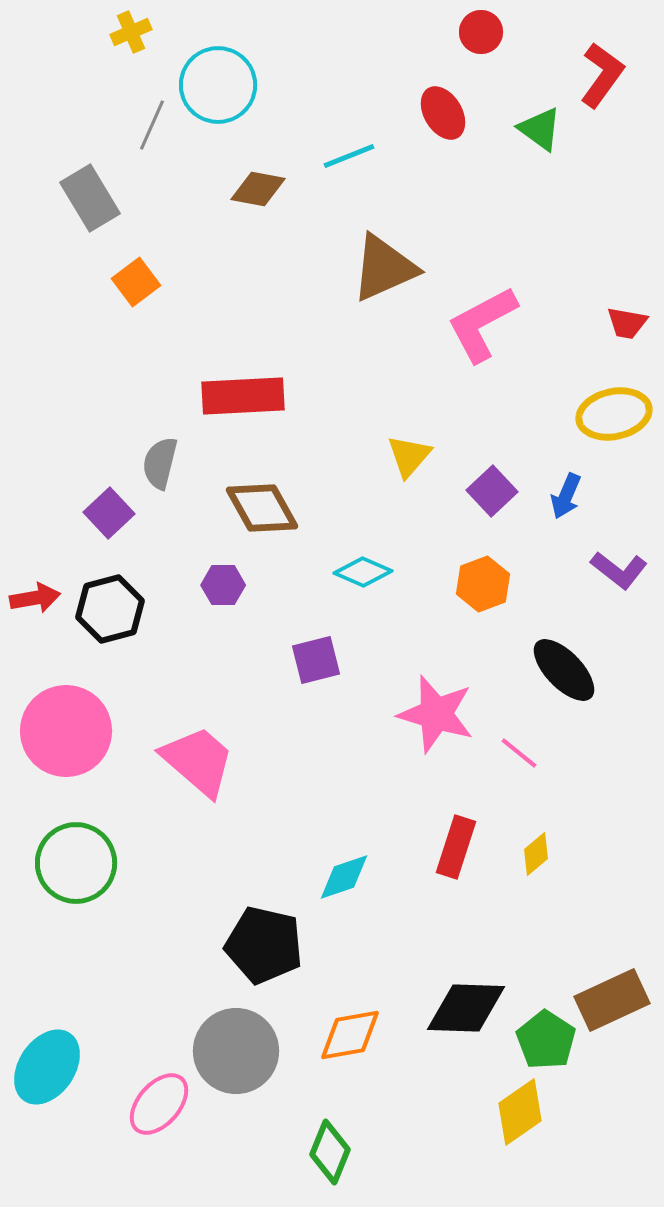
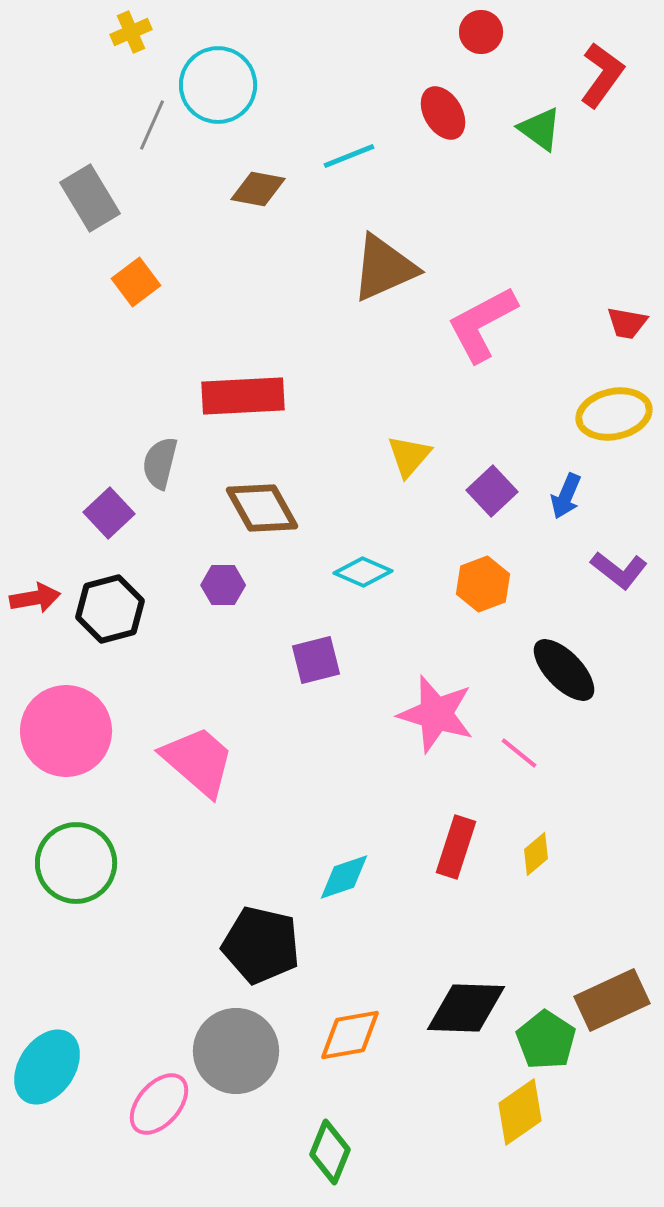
black pentagon at (264, 945): moved 3 px left
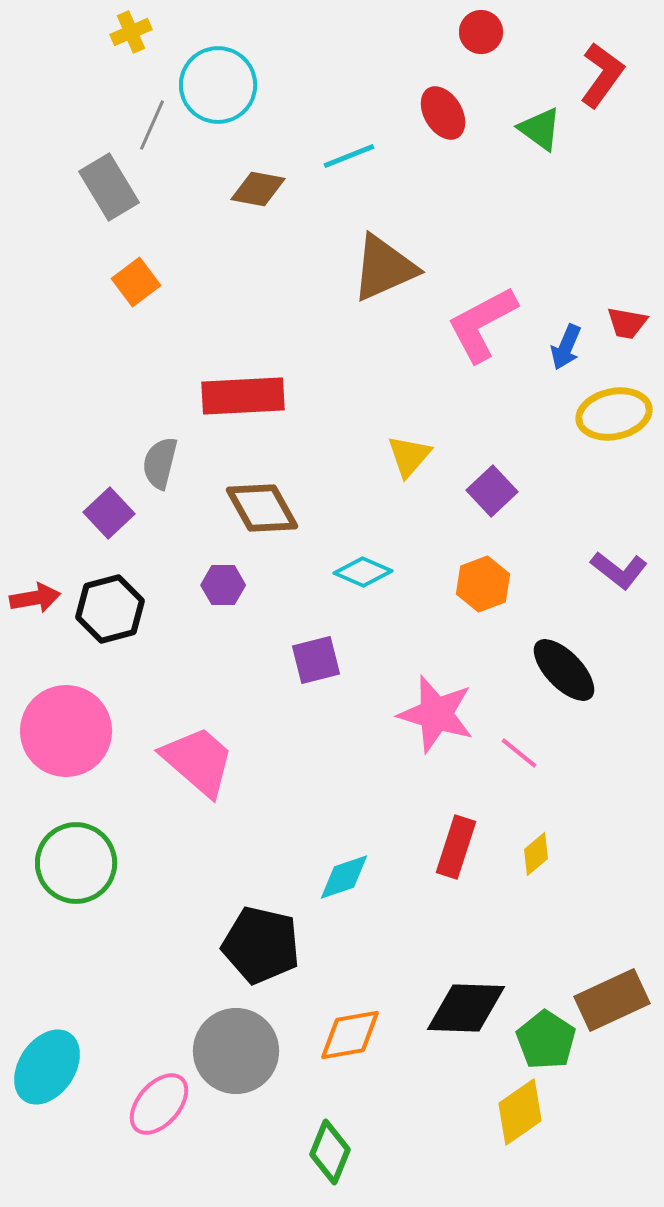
gray rectangle at (90, 198): moved 19 px right, 11 px up
blue arrow at (566, 496): moved 149 px up
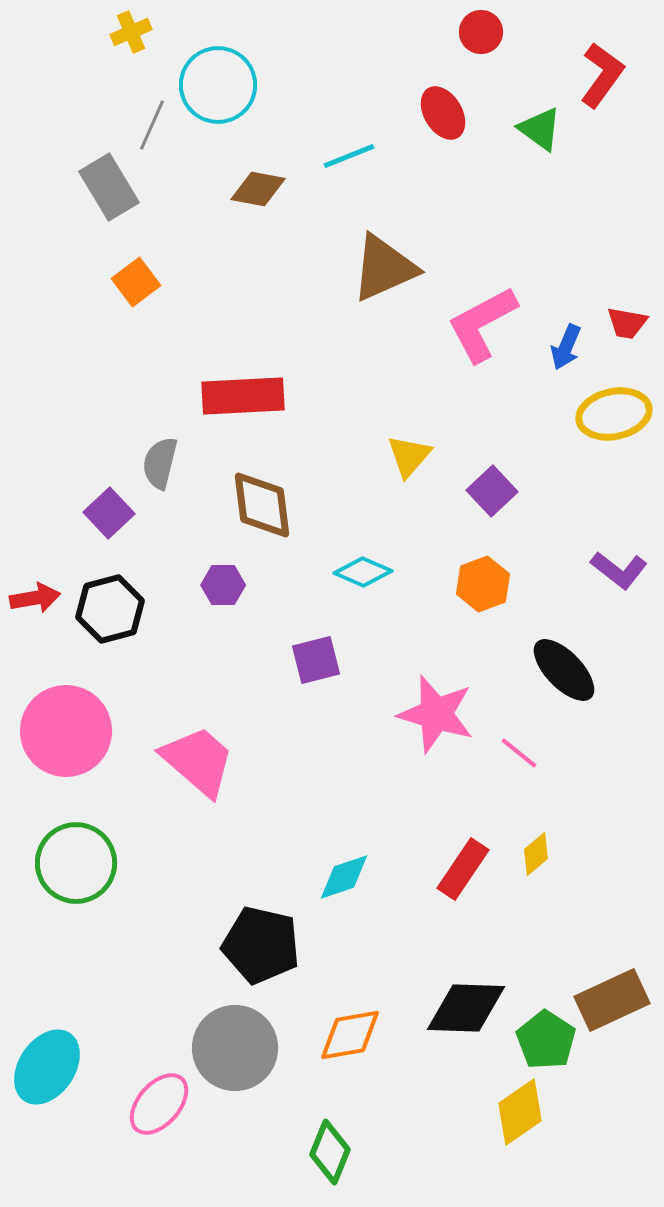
brown diamond at (262, 508): moved 3 px up; rotated 22 degrees clockwise
red rectangle at (456, 847): moved 7 px right, 22 px down; rotated 16 degrees clockwise
gray circle at (236, 1051): moved 1 px left, 3 px up
